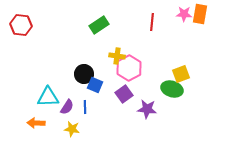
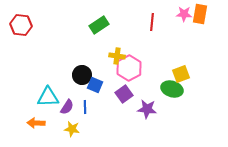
black circle: moved 2 px left, 1 px down
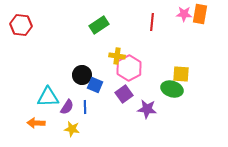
yellow square: rotated 24 degrees clockwise
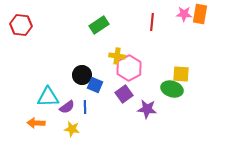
purple semicircle: rotated 21 degrees clockwise
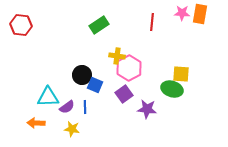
pink star: moved 2 px left, 1 px up
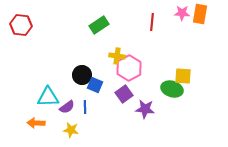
yellow square: moved 2 px right, 2 px down
purple star: moved 2 px left
yellow star: moved 1 px left, 1 px down
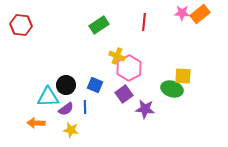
orange rectangle: rotated 42 degrees clockwise
red line: moved 8 px left
yellow cross: rotated 14 degrees clockwise
black circle: moved 16 px left, 10 px down
purple semicircle: moved 1 px left, 2 px down
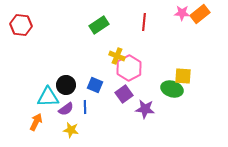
orange arrow: moved 1 px up; rotated 114 degrees clockwise
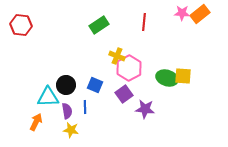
green ellipse: moved 5 px left, 11 px up
purple semicircle: moved 1 px right, 2 px down; rotated 63 degrees counterclockwise
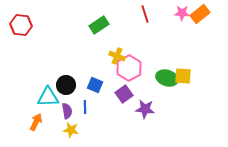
red line: moved 1 px right, 8 px up; rotated 24 degrees counterclockwise
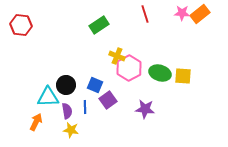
green ellipse: moved 7 px left, 5 px up
purple square: moved 16 px left, 6 px down
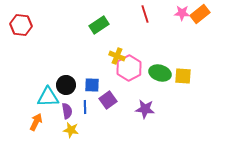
blue square: moved 3 px left; rotated 21 degrees counterclockwise
